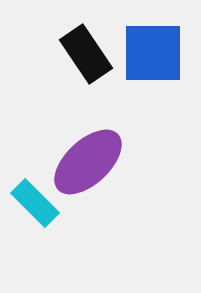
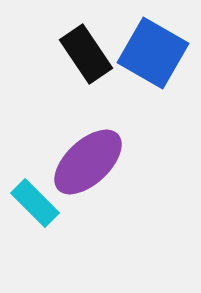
blue square: rotated 30 degrees clockwise
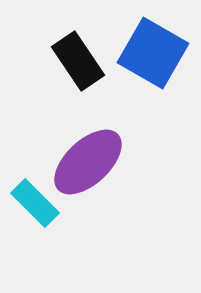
black rectangle: moved 8 px left, 7 px down
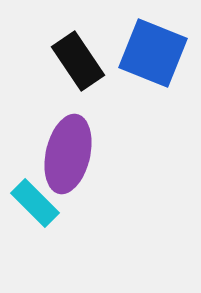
blue square: rotated 8 degrees counterclockwise
purple ellipse: moved 20 px left, 8 px up; rotated 34 degrees counterclockwise
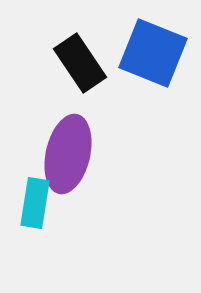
black rectangle: moved 2 px right, 2 px down
cyan rectangle: rotated 54 degrees clockwise
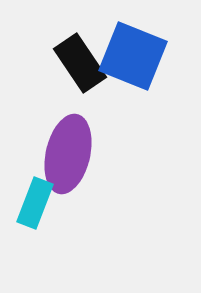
blue square: moved 20 px left, 3 px down
cyan rectangle: rotated 12 degrees clockwise
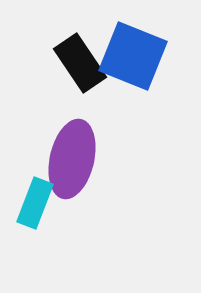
purple ellipse: moved 4 px right, 5 px down
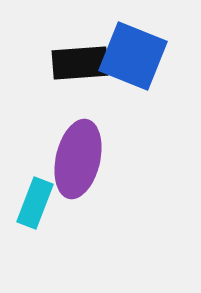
black rectangle: rotated 60 degrees counterclockwise
purple ellipse: moved 6 px right
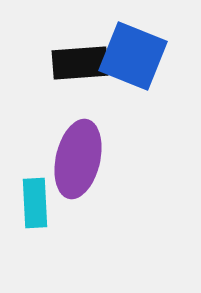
cyan rectangle: rotated 24 degrees counterclockwise
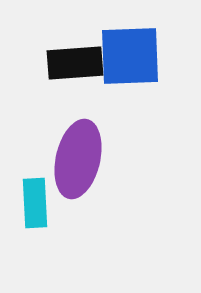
blue square: moved 3 px left; rotated 24 degrees counterclockwise
black rectangle: moved 5 px left
